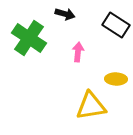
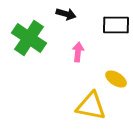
black arrow: moved 1 px right
black rectangle: rotated 32 degrees counterclockwise
yellow ellipse: rotated 30 degrees clockwise
yellow triangle: rotated 20 degrees clockwise
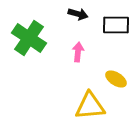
black arrow: moved 12 px right
yellow triangle: moved 1 px left; rotated 16 degrees counterclockwise
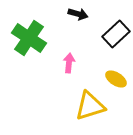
black rectangle: moved 9 px down; rotated 44 degrees counterclockwise
pink arrow: moved 9 px left, 11 px down
yellow triangle: rotated 12 degrees counterclockwise
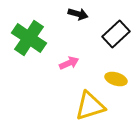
pink arrow: rotated 60 degrees clockwise
yellow ellipse: rotated 15 degrees counterclockwise
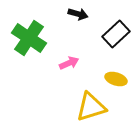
yellow triangle: moved 1 px right, 1 px down
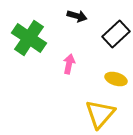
black arrow: moved 1 px left, 2 px down
pink arrow: moved 1 px down; rotated 54 degrees counterclockwise
yellow triangle: moved 9 px right, 7 px down; rotated 32 degrees counterclockwise
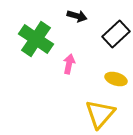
green cross: moved 7 px right, 1 px down
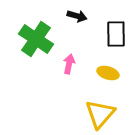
black rectangle: rotated 48 degrees counterclockwise
yellow ellipse: moved 8 px left, 6 px up
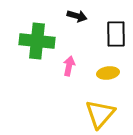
green cross: moved 1 px right, 2 px down; rotated 28 degrees counterclockwise
pink arrow: moved 2 px down
yellow ellipse: rotated 25 degrees counterclockwise
